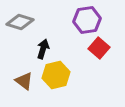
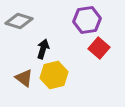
gray diamond: moved 1 px left, 1 px up
yellow hexagon: moved 2 px left
brown triangle: moved 3 px up
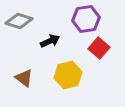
purple hexagon: moved 1 px left, 1 px up
black arrow: moved 7 px right, 8 px up; rotated 48 degrees clockwise
yellow hexagon: moved 14 px right
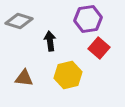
purple hexagon: moved 2 px right
black arrow: rotated 72 degrees counterclockwise
brown triangle: rotated 30 degrees counterclockwise
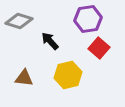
black arrow: rotated 36 degrees counterclockwise
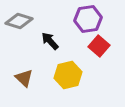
red square: moved 2 px up
brown triangle: rotated 36 degrees clockwise
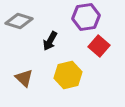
purple hexagon: moved 2 px left, 2 px up
black arrow: rotated 108 degrees counterclockwise
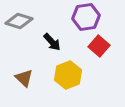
black arrow: moved 2 px right, 1 px down; rotated 72 degrees counterclockwise
yellow hexagon: rotated 8 degrees counterclockwise
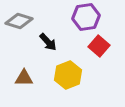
black arrow: moved 4 px left
brown triangle: rotated 42 degrees counterclockwise
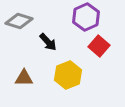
purple hexagon: rotated 16 degrees counterclockwise
